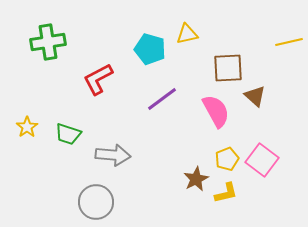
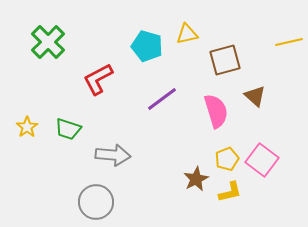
green cross: rotated 36 degrees counterclockwise
cyan pentagon: moved 3 px left, 3 px up
brown square: moved 3 px left, 8 px up; rotated 12 degrees counterclockwise
pink semicircle: rotated 12 degrees clockwise
green trapezoid: moved 5 px up
yellow L-shape: moved 4 px right, 1 px up
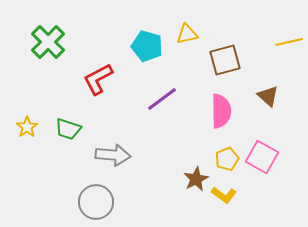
brown triangle: moved 13 px right
pink semicircle: moved 5 px right; rotated 16 degrees clockwise
pink square: moved 3 px up; rotated 8 degrees counterclockwise
yellow L-shape: moved 6 px left, 3 px down; rotated 50 degrees clockwise
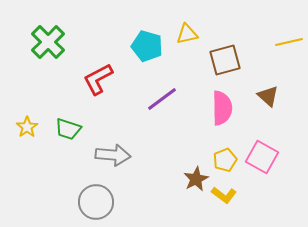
pink semicircle: moved 1 px right, 3 px up
yellow pentagon: moved 2 px left, 1 px down
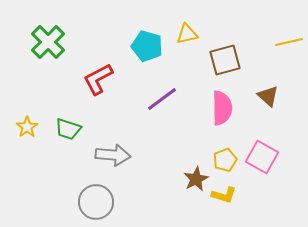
yellow L-shape: rotated 20 degrees counterclockwise
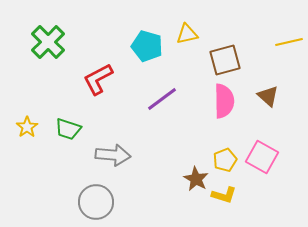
pink semicircle: moved 2 px right, 7 px up
brown star: rotated 15 degrees counterclockwise
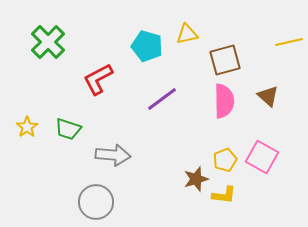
brown star: rotated 25 degrees clockwise
yellow L-shape: rotated 10 degrees counterclockwise
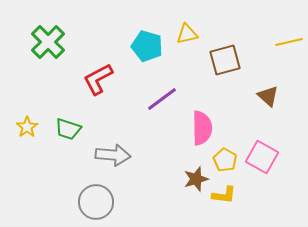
pink semicircle: moved 22 px left, 27 px down
yellow pentagon: rotated 20 degrees counterclockwise
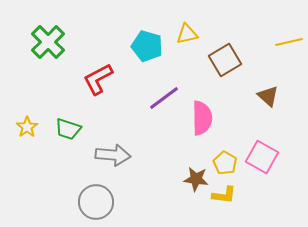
brown square: rotated 16 degrees counterclockwise
purple line: moved 2 px right, 1 px up
pink semicircle: moved 10 px up
yellow pentagon: moved 3 px down
brown star: rotated 25 degrees clockwise
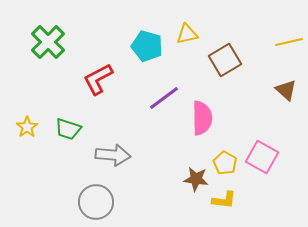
brown triangle: moved 18 px right, 6 px up
yellow L-shape: moved 5 px down
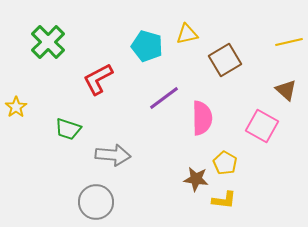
yellow star: moved 11 px left, 20 px up
pink square: moved 31 px up
